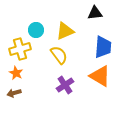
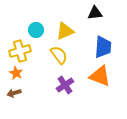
yellow cross: moved 2 px down
orange triangle: rotated 10 degrees counterclockwise
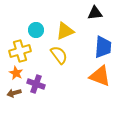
purple cross: moved 29 px left, 1 px up; rotated 36 degrees counterclockwise
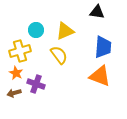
black triangle: moved 2 px right, 1 px up; rotated 14 degrees clockwise
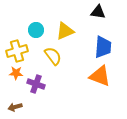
black triangle: moved 1 px right
yellow cross: moved 3 px left
yellow semicircle: moved 6 px left, 1 px down
orange star: rotated 24 degrees counterclockwise
brown arrow: moved 1 px right, 14 px down
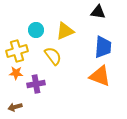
purple cross: rotated 30 degrees counterclockwise
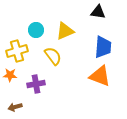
orange star: moved 6 px left, 2 px down
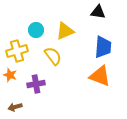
orange star: rotated 16 degrees clockwise
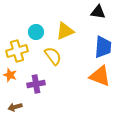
cyan circle: moved 2 px down
